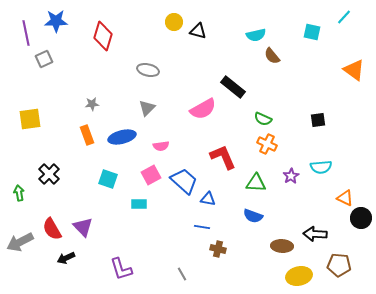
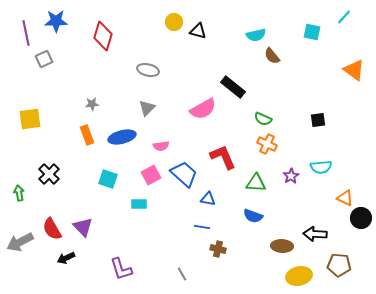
blue trapezoid at (184, 181): moved 7 px up
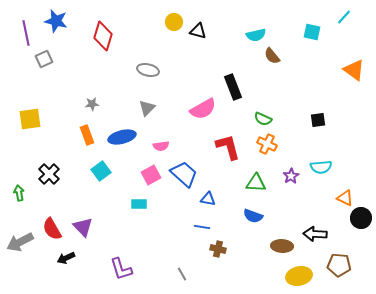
blue star at (56, 21): rotated 15 degrees clockwise
black rectangle at (233, 87): rotated 30 degrees clockwise
red L-shape at (223, 157): moved 5 px right, 10 px up; rotated 8 degrees clockwise
cyan square at (108, 179): moved 7 px left, 8 px up; rotated 36 degrees clockwise
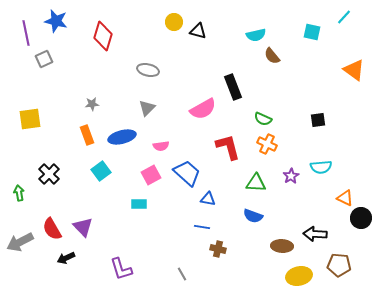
blue trapezoid at (184, 174): moved 3 px right, 1 px up
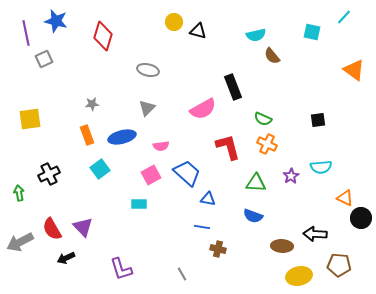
cyan square at (101, 171): moved 1 px left, 2 px up
black cross at (49, 174): rotated 20 degrees clockwise
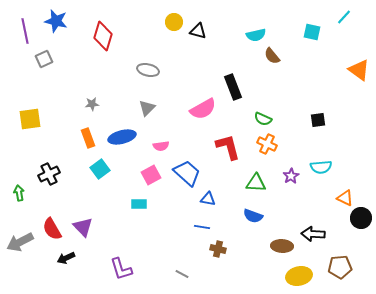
purple line at (26, 33): moved 1 px left, 2 px up
orange triangle at (354, 70): moved 5 px right
orange rectangle at (87, 135): moved 1 px right, 3 px down
black arrow at (315, 234): moved 2 px left
brown pentagon at (339, 265): moved 1 px right, 2 px down; rotated 10 degrees counterclockwise
gray line at (182, 274): rotated 32 degrees counterclockwise
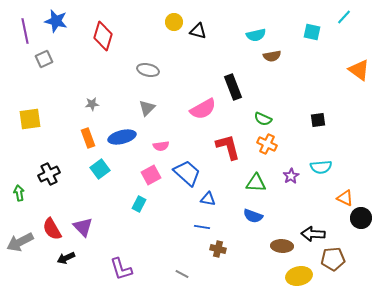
brown semicircle at (272, 56): rotated 60 degrees counterclockwise
cyan rectangle at (139, 204): rotated 63 degrees counterclockwise
brown pentagon at (340, 267): moved 7 px left, 8 px up
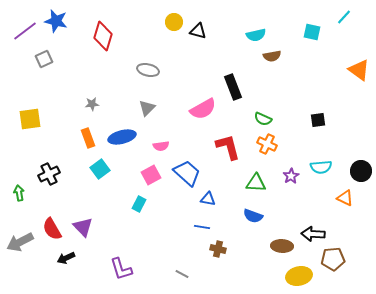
purple line at (25, 31): rotated 65 degrees clockwise
black circle at (361, 218): moved 47 px up
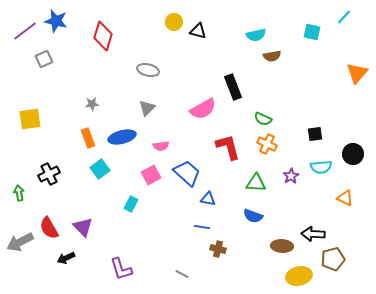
orange triangle at (359, 70): moved 2 px left, 3 px down; rotated 35 degrees clockwise
black square at (318, 120): moved 3 px left, 14 px down
black circle at (361, 171): moved 8 px left, 17 px up
cyan rectangle at (139, 204): moved 8 px left
red semicircle at (52, 229): moved 3 px left, 1 px up
brown pentagon at (333, 259): rotated 10 degrees counterclockwise
